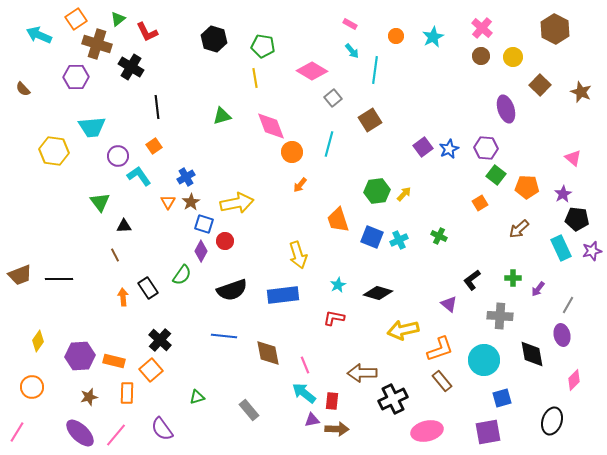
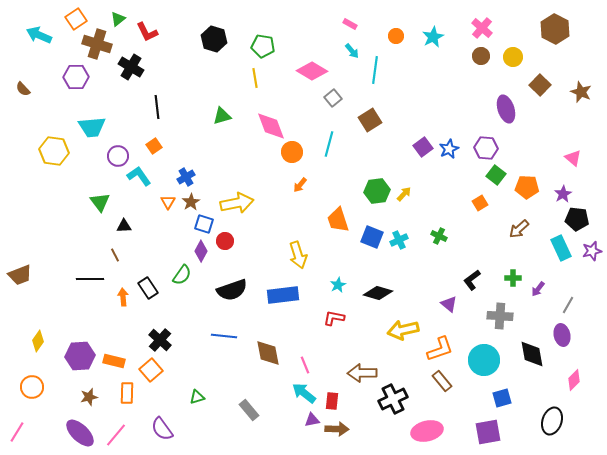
black line at (59, 279): moved 31 px right
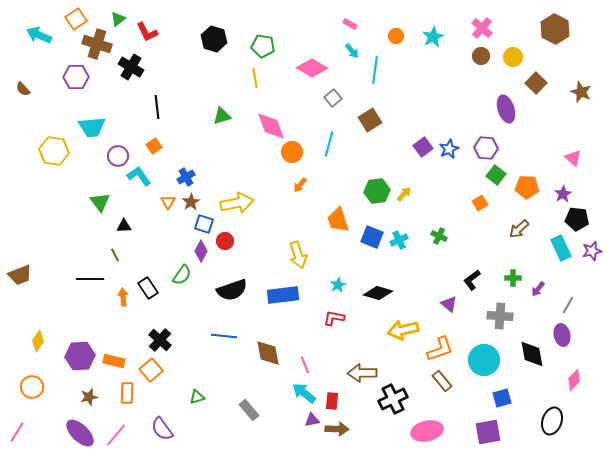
pink diamond at (312, 71): moved 3 px up
brown square at (540, 85): moved 4 px left, 2 px up
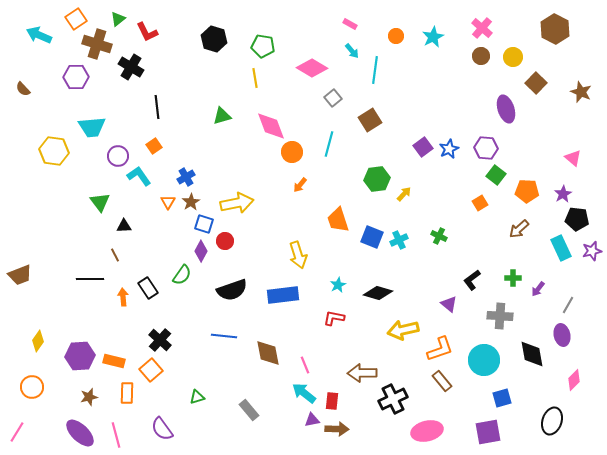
orange pentagon at (527, 187): moved 4 px down
green hexagon at (377, 191): moved 12 px up
pink line at (116, 435): rotated 55 degrees counterclockwise
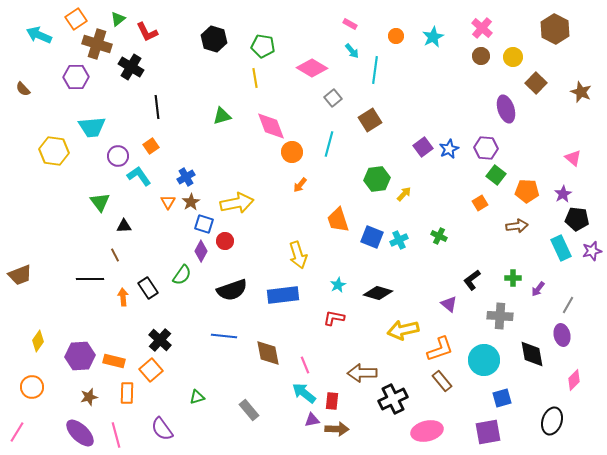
orange square at (154, 146): moved 3 px left
brown arrow at (519, 229): moved 2 px left, 3 px up; rotated 145 degrees counterclockwise
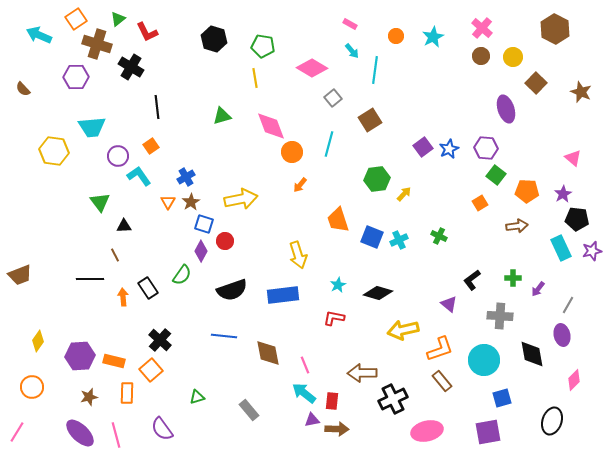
yellow arrow at (237, 203): moved 4 px right, 4 px up
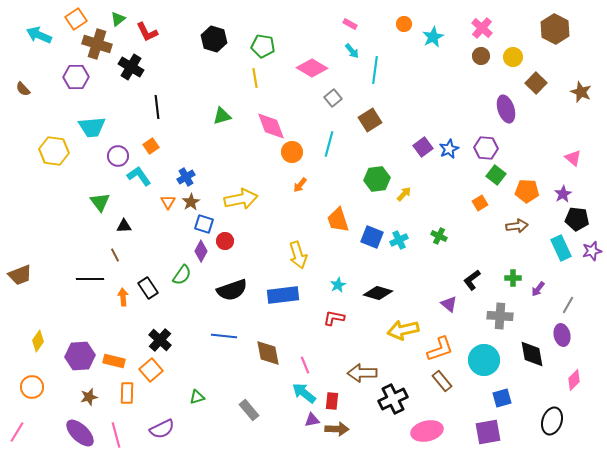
orange circle at (396, 36): moved 8 px right, 12 px up
purple semicircle at (162, 429): rotated 80 degrees counterclockwise
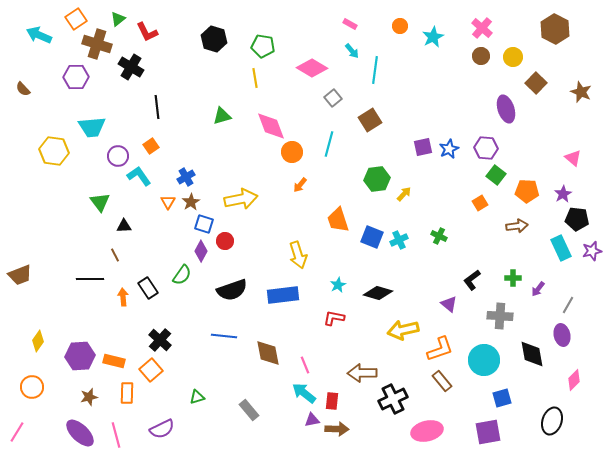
orange circle at (404, 24): moved 4 px left, 2 px down
purple square at (423, 147): rotated 24 degrees clockwise
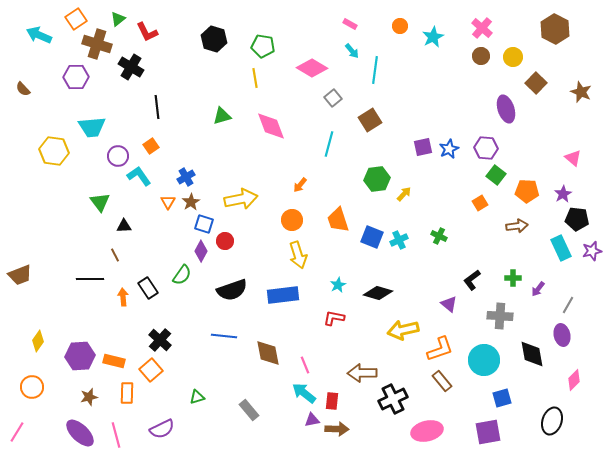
orange circle at (292, 152): moved 68 px down
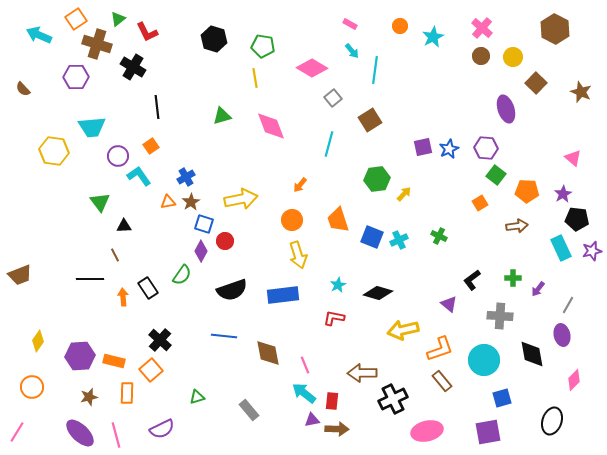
black cross at (131, 67): moved 2 px right
orange triangle at (168, 202): rotated 49 degrees clockwise
